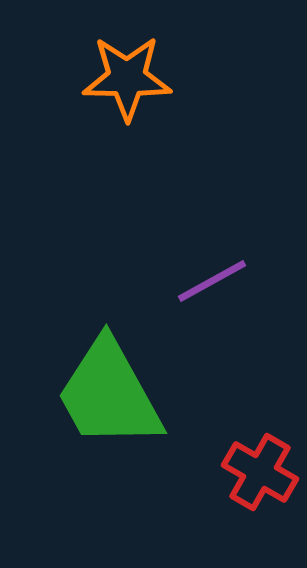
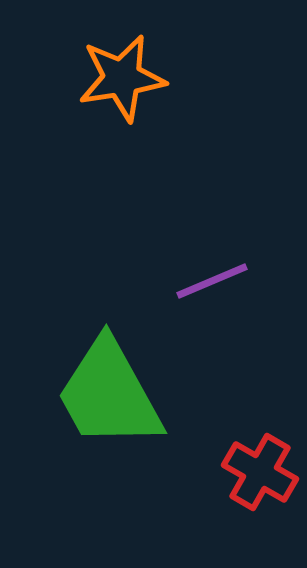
orange star: moved 5 px left; rotated 10 degrees counterclockwise
purple line: rotated 6 degrees clockwise
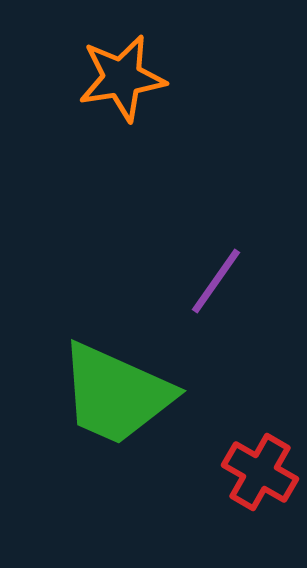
purple line: moved 4 px right; rotated 32 degrees counterclockwise
green trapezoid: moved 7 px right; rotated 37 degrees counterclockwise
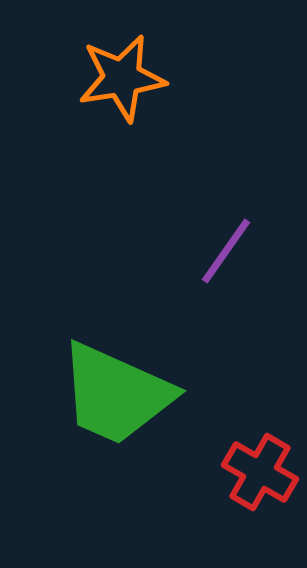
purple line: moved 10 px right, 30 px up
